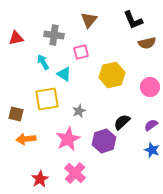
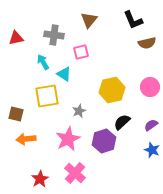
yellow hexagon: moved 15 px down
yellow square: moved 3 px up
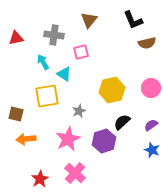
pink circle: moved 1 px right, 1 px down
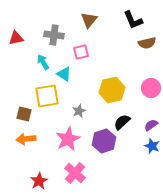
brown square: moved 8 px right
blue star: moved 4 px up
red star: moved 1 px left, 2 px down
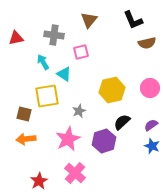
pink circle: moved 1 px left
